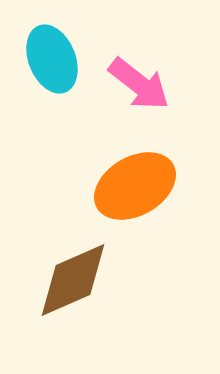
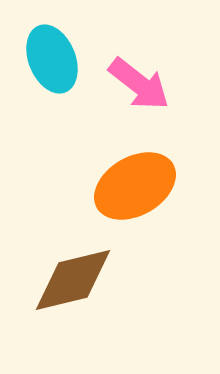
brown diamond: rotated 10 degrees clockwise
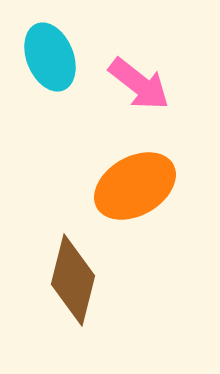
cyan ellipse: moved 2 px left, 2 px up
brown diamond: rotated 62 degrees counterclockwise
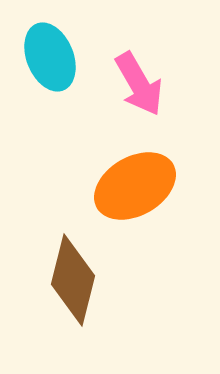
pink arrow: rotated 22 degrees clockwise
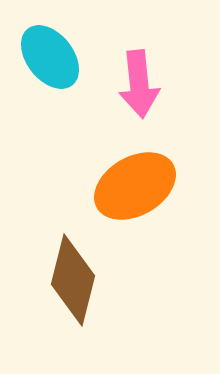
cyan ellipse: rotated 16 degrees counterclockwise
pink arrow: rotated 24 degrees clockwise
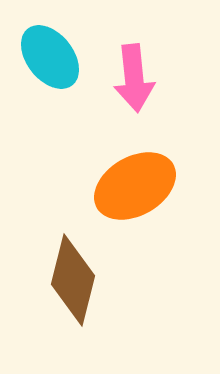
pink arrow: moved 5 px left, 6 px up
